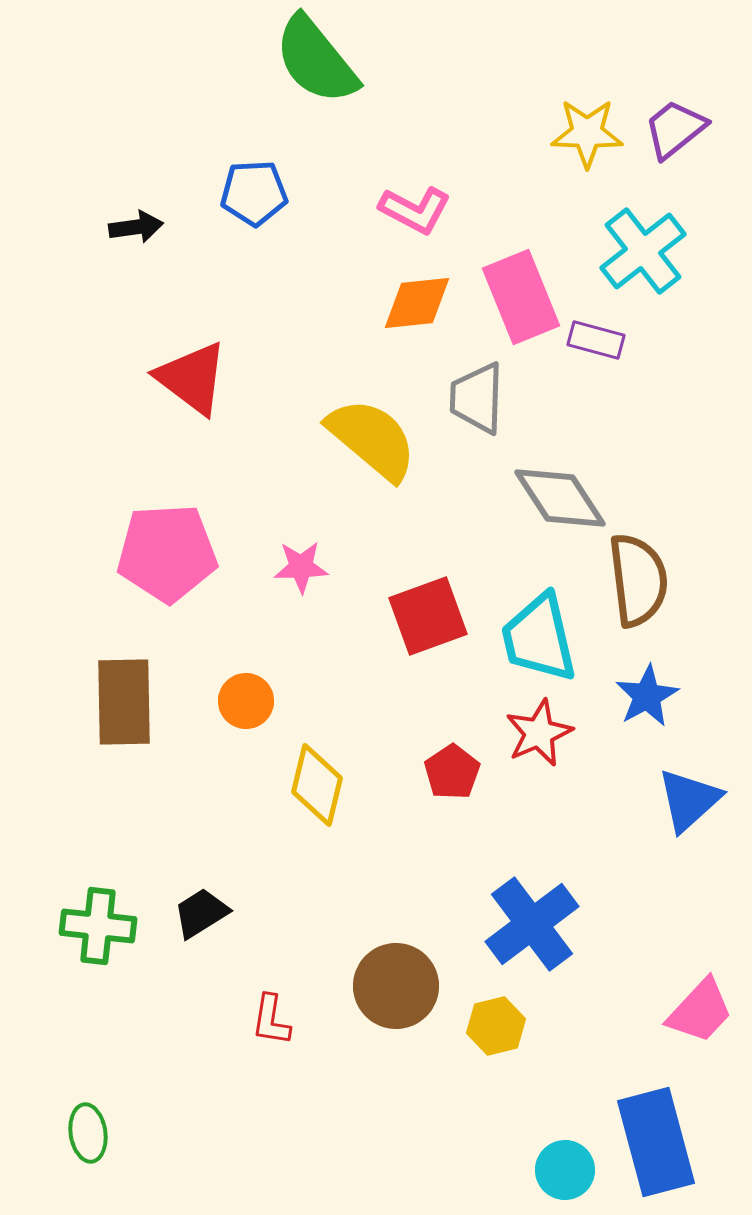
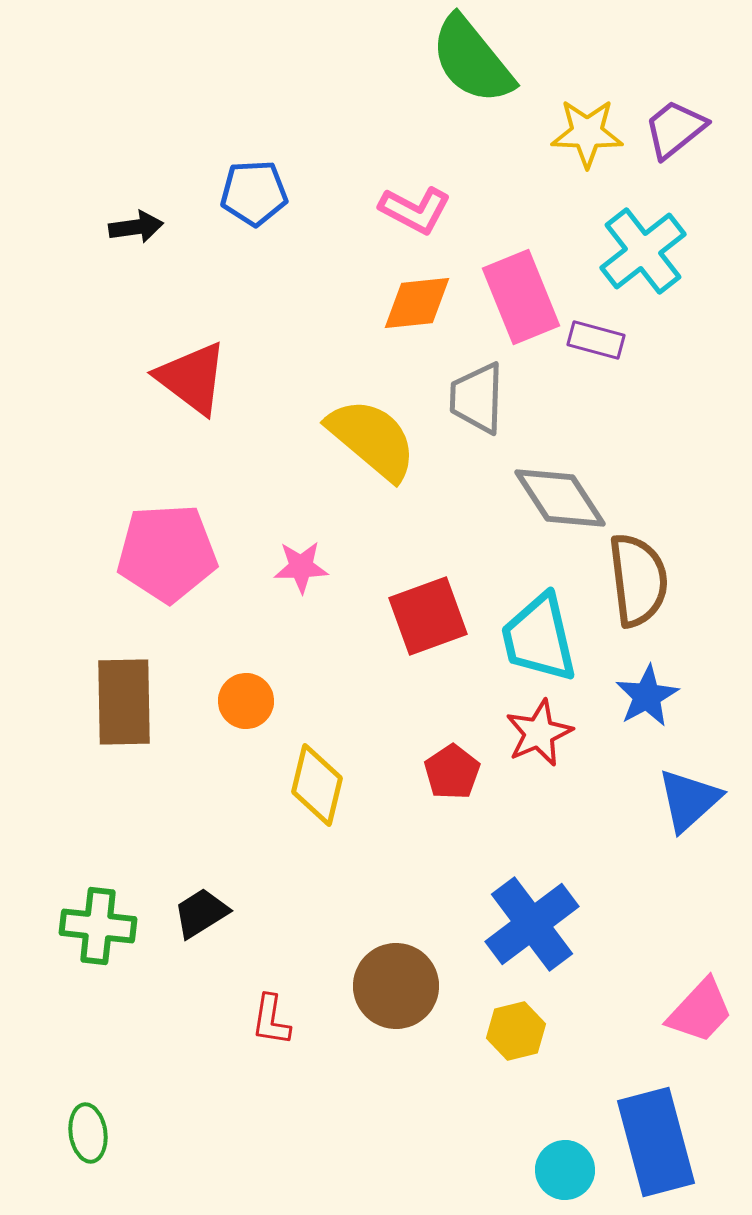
green semicircle: moved 156 px right
yellow hexagon: moved 20 px right, 5 px down
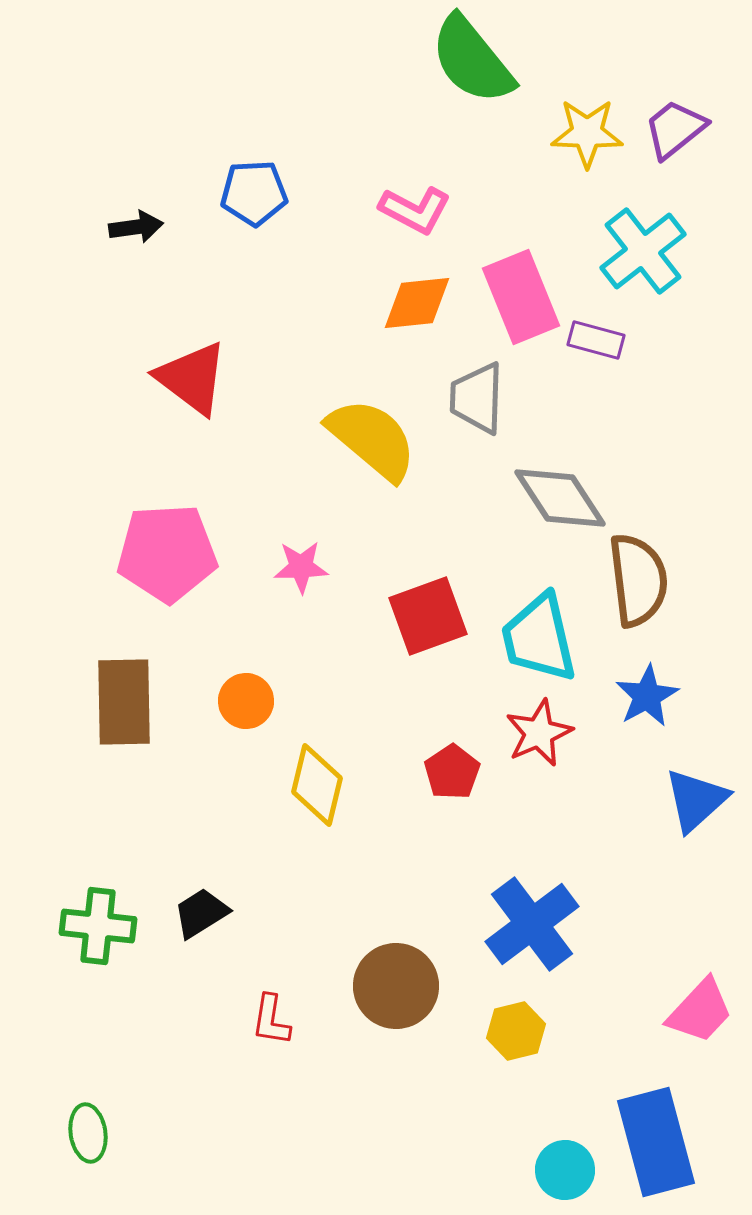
blue triangle: moved 7 px right
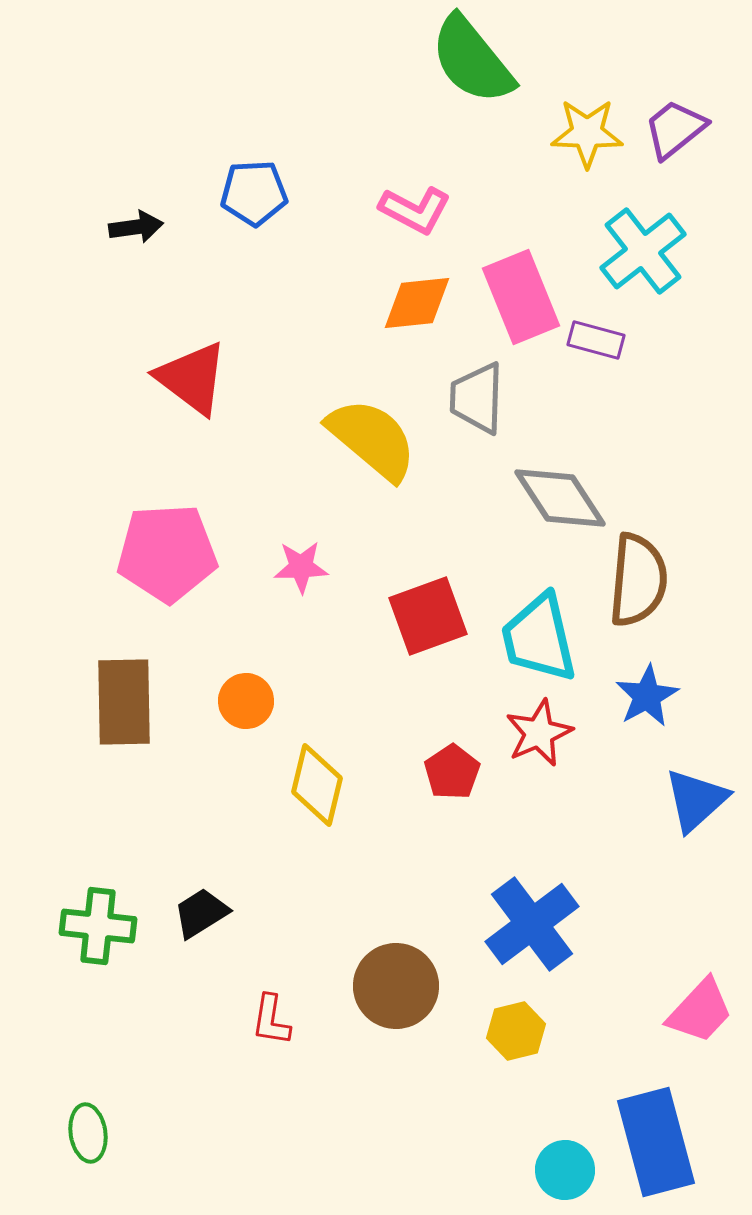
brown semicircle: rotated 12 degrees clockwise
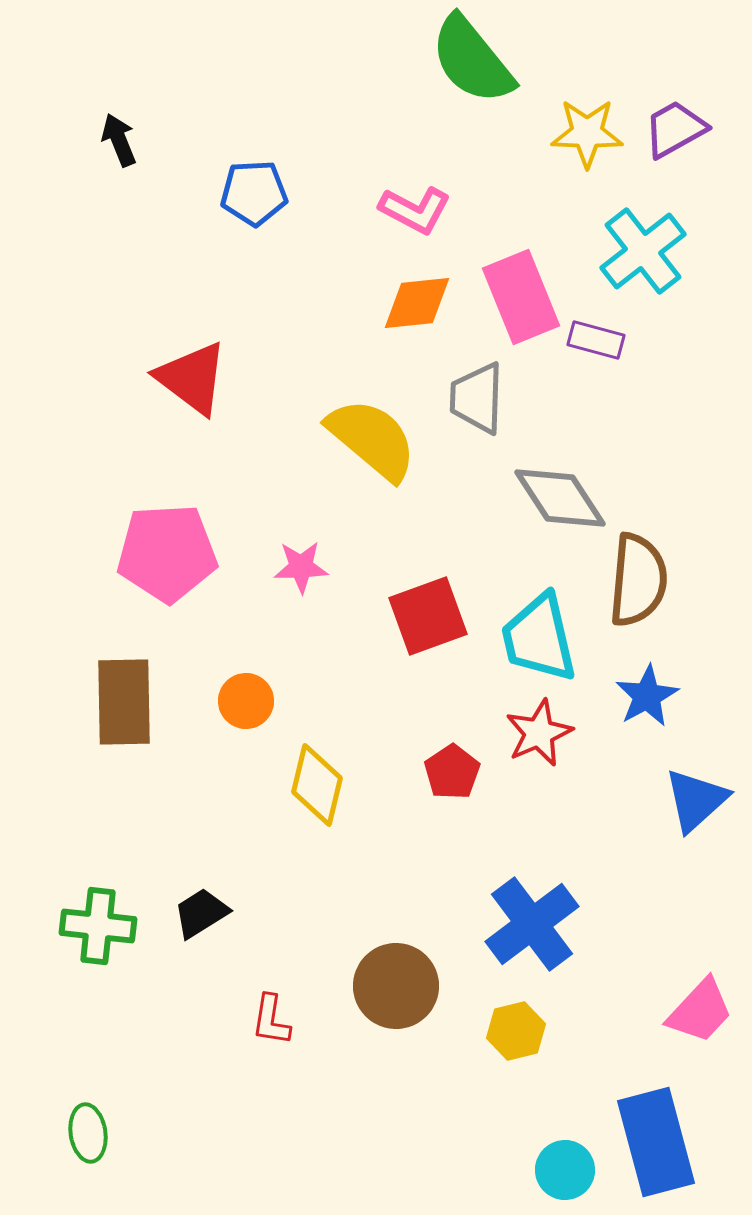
purple trapezoid: rotated 10 degrees clockwise
black arrow: moved 17 px left, 87 px up; rotated 104 degrees counterclockwise
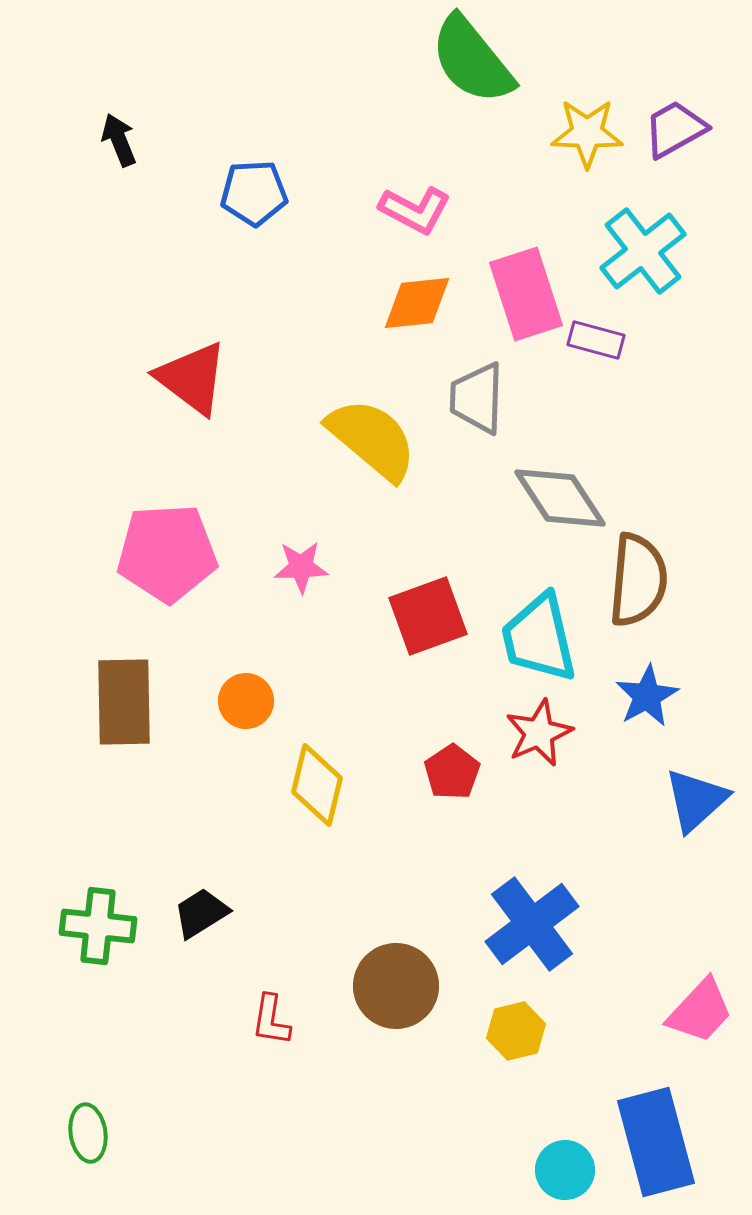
pink rectangle: moved 5 px right, 3 px up; rotated 4 degrees clockwise
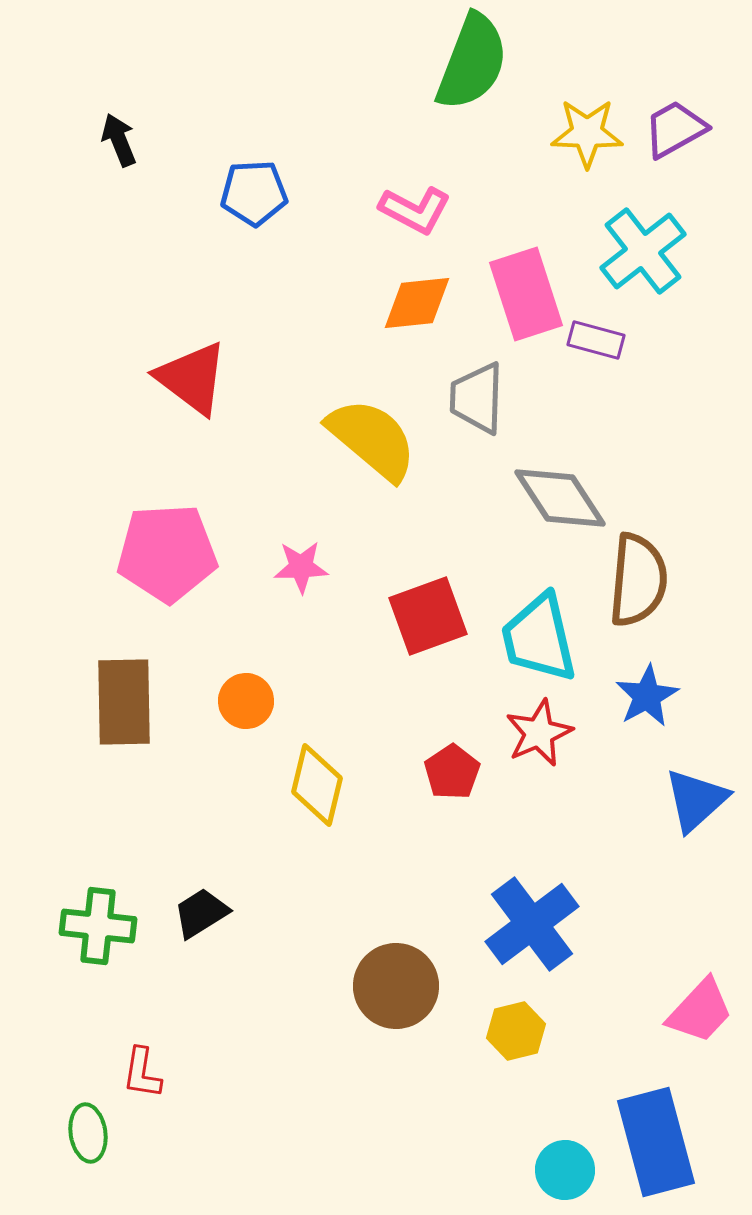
green semicircle: moved 2 px down; rotated 120 degrees counterclockwise
red L-shape: moved 129 px left, 53 px down
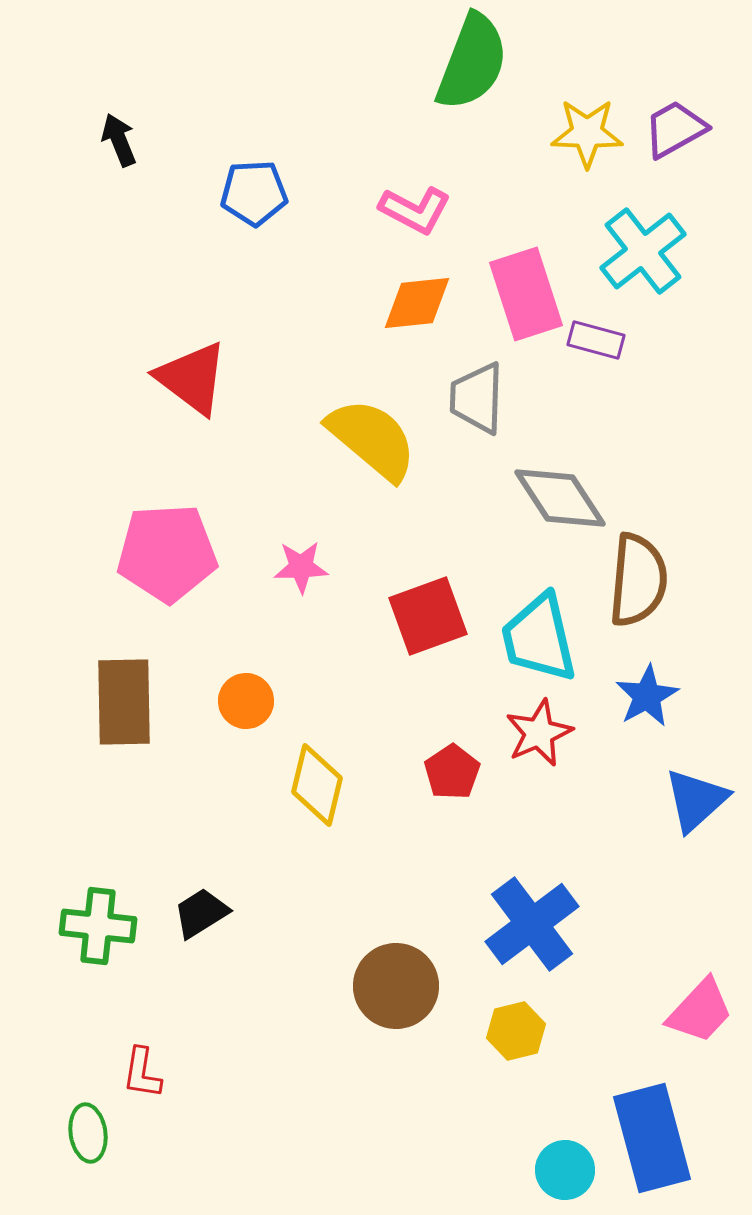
blue rectangle: moved 4 px left, 4 px up
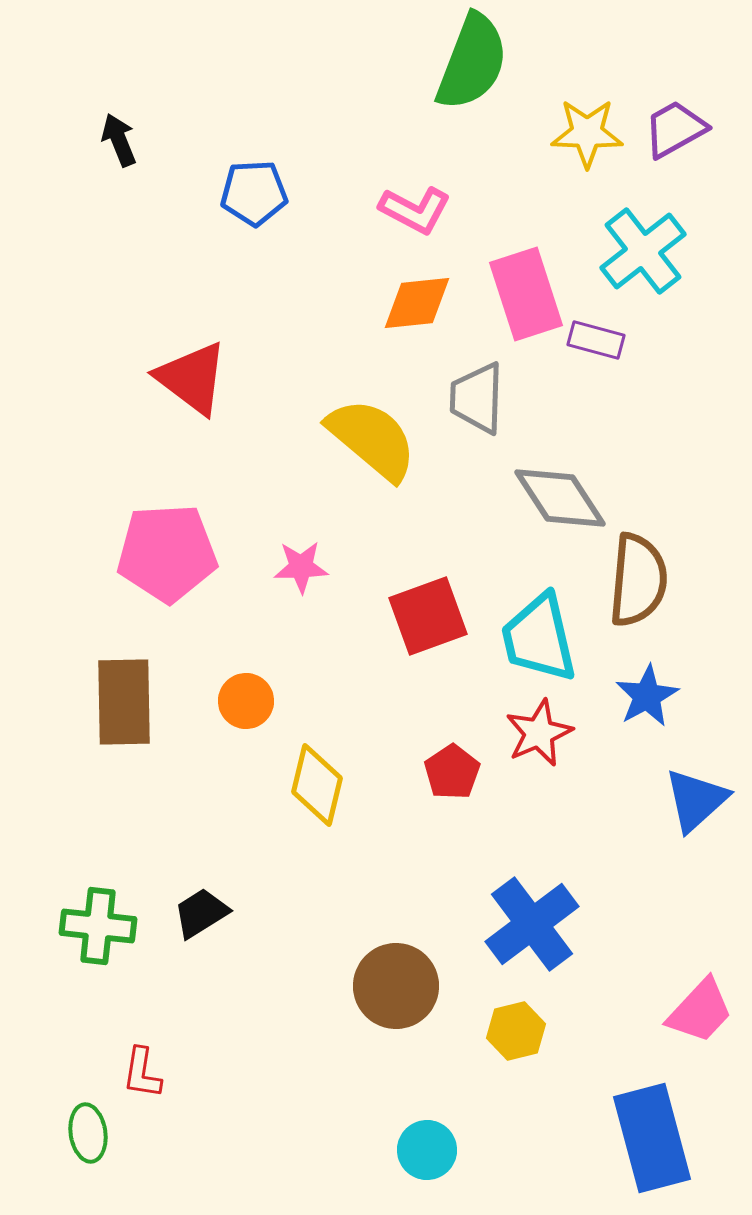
cyan circle: moved 138 px left, 20 px up
